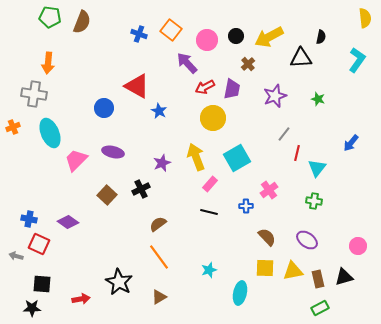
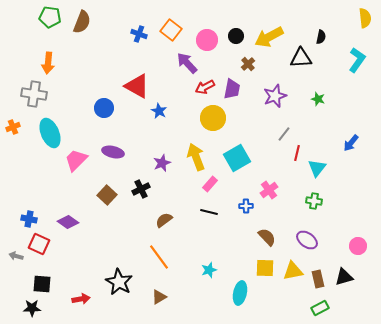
brown semicircle at (158, 224): moved 6 px right, 4 px up
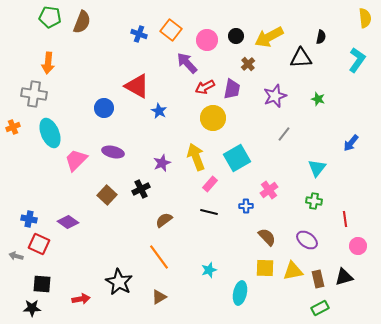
red line at (297, 153): moved 48 px right, 66 px down; rotated 21 degrees counterclockwise
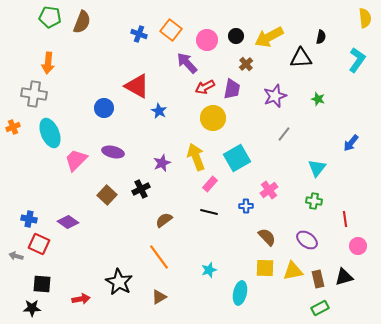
brown cross at (248, 64): moved 2 px left
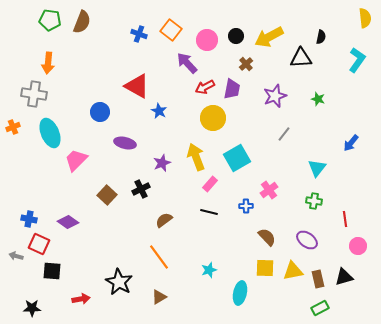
green pentagon at (50, 17): moved 3 px down
blue circle at (104, 108): moved 4 px left, 4 px down
purple ellipse at (113, 152): moved 12 px right, 9 px up
black square at (42, 284): moved 10 px right, 13 px up
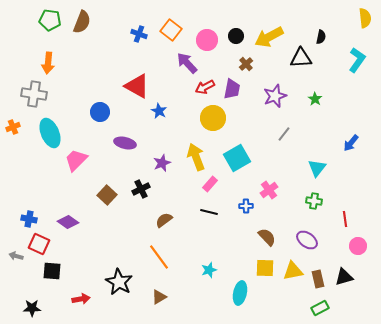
green star at (318, 99): moved 3 px left; rotated 16 degrees clockwise
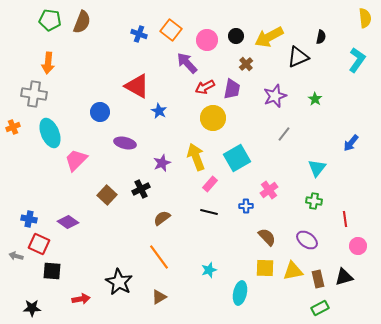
black triangle at (301, 58): moved 3 px left, 1 px up; rotated 20 degrees counterclockwise
brown semicircle at (164, 220): moved 2 px left, 2 px up
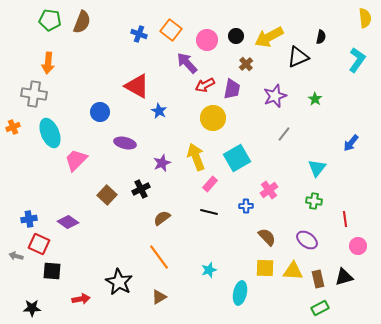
red arrow at (205, 87): moved 2 px up
blue cross at (29, 219): rotated 21 degrees counterclockwise
yellow triangle at (293, 271): rotated 15 degrees clockwise
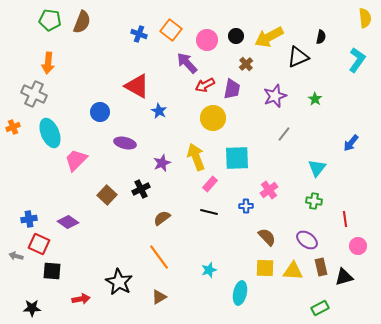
gray cross at (34, 94): rotated 15 degrees clockwise
cyan square at (237, 158): rotated 28 degrees clockwise
brown rectangle at (318, 279): moved 3 px right, 12 px up
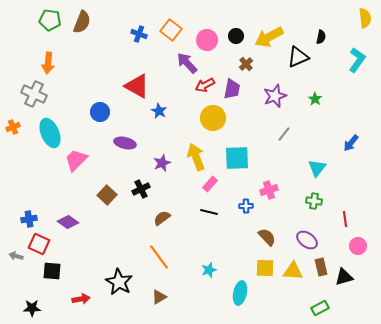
pink cross at (269, 190): rotated 18 degrees clockwise
